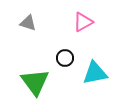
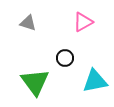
cyan triangle: moved 8 px down
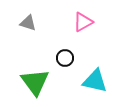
cyan triangle: rotated 24 degrees clockwise
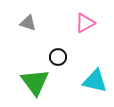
pink triangle: moved 2 px right, 1 px down
black circle: moved 7 px left, 1 px up
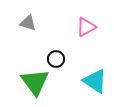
pink triangle: moved 1 px right, 4 px down
black circle: moved 2 px left, 2 px down
cyan triangle: rotated 20 degrees clockwise
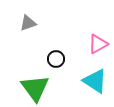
gray triangle: rotated 36 degrees counterclockwise
pink triangle: moved 12 px right, 17 px down
green triangle: moved 6 px down
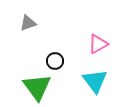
black circle: moved 1 px left, 2 px down
cyan triangle: rotated 20 degrees clockwise
green triangle: moved 2 px right, 1 px up
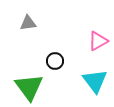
gray triangle: rotated 12 degrees clockwise
pink triangle: moved 3 px up
green triangle: moved 8 px left
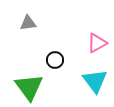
pink triangle: moved 1 px left, 2 px down
black circle: moved 1 px up
